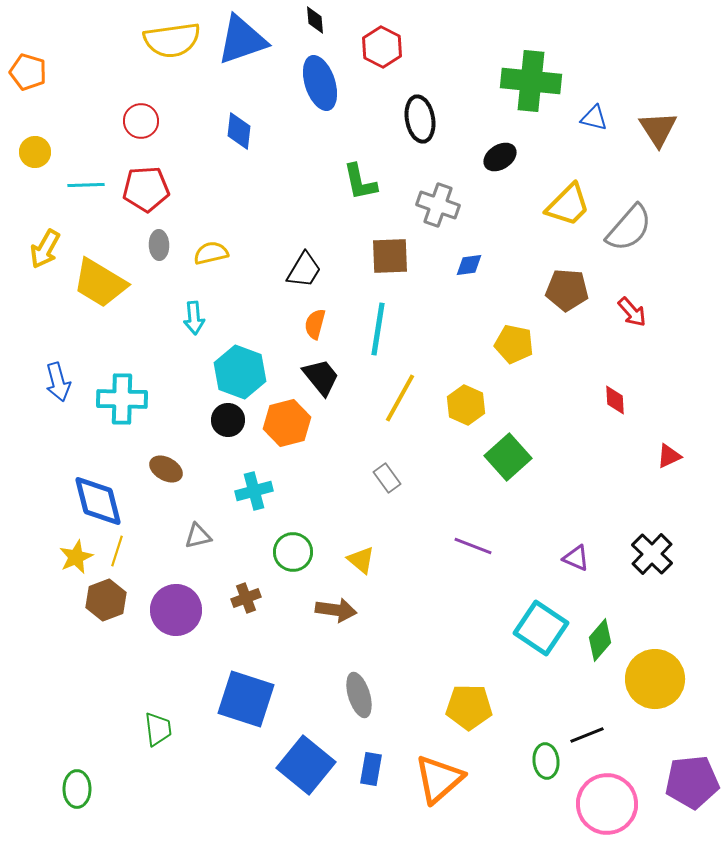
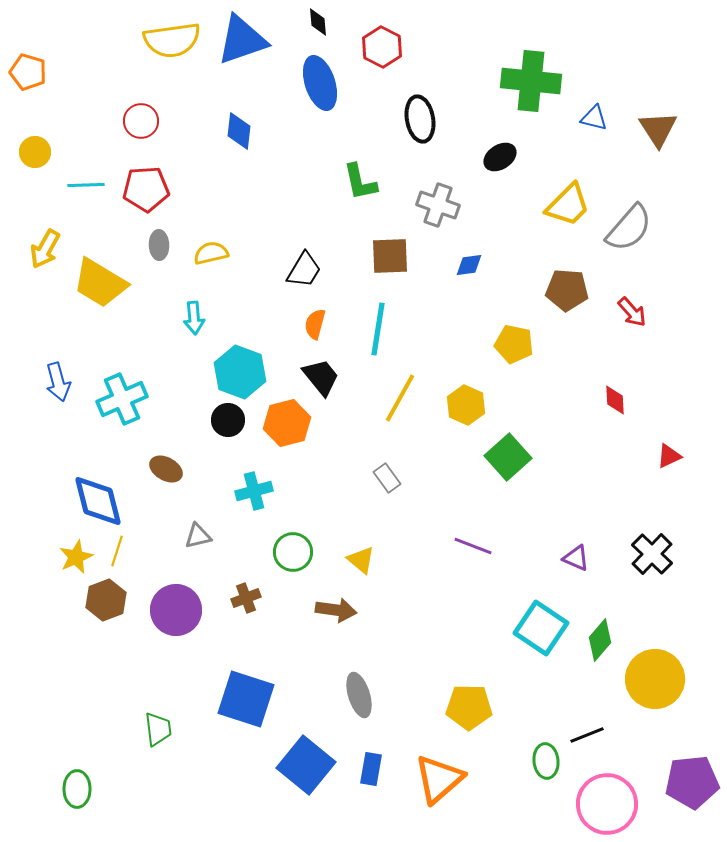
black diamond at (315, 20): moved 3 px right, 2 px down
cyan cross at (122, 399): rotated 24 degrees counterclockwise
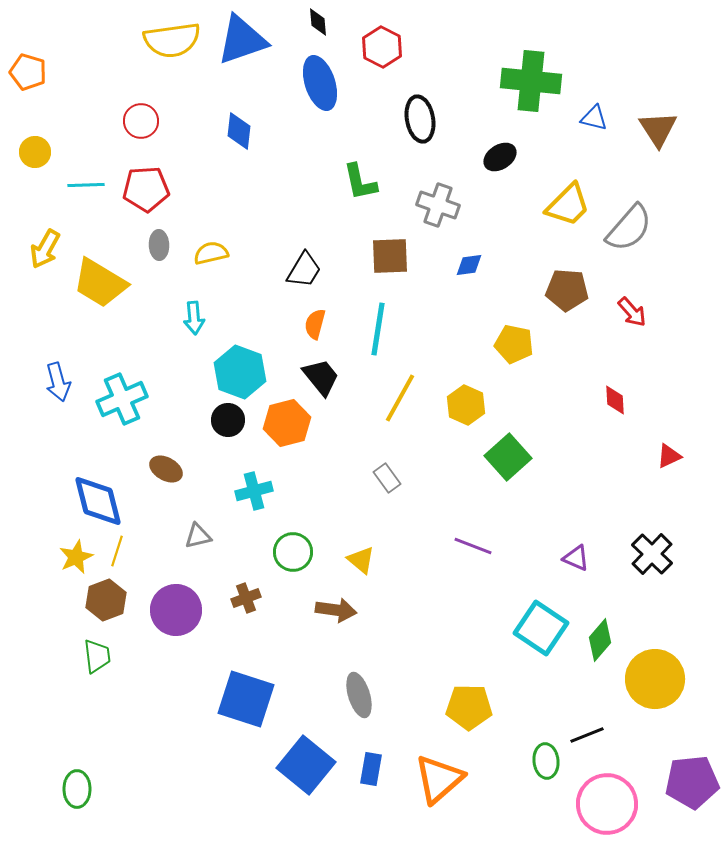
green trapezoid at (158, 729): moved 61 px left, 73 px up
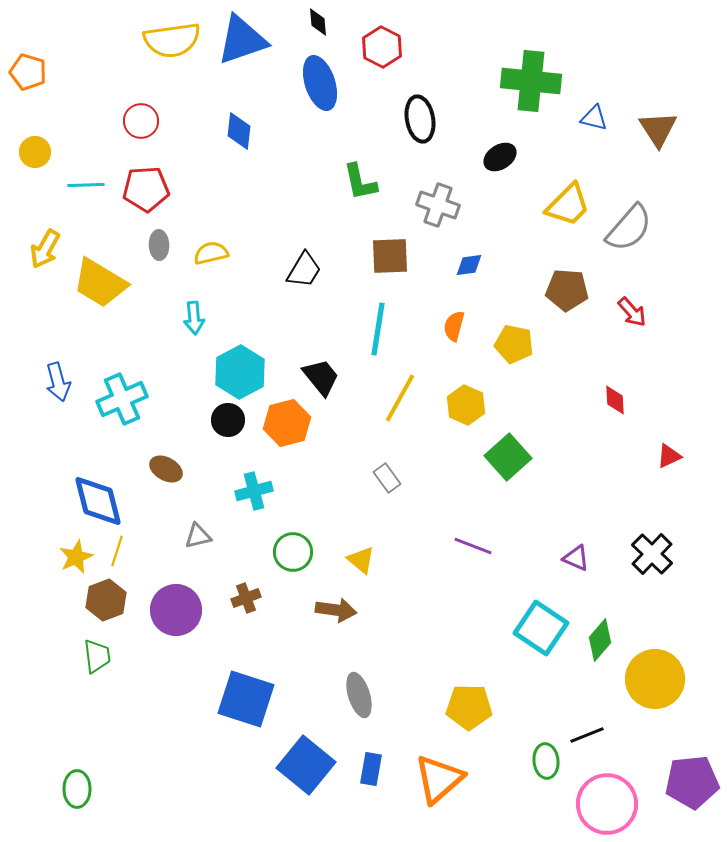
orange semicircle at (315, 324): moved 139 px right, 2 px down
cyan hexagon at (240, 372): rotated 12 degrees clockwise
